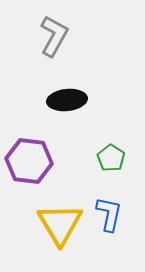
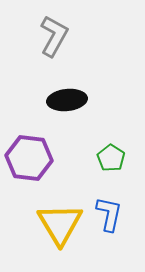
purple hexagon: moved 3 px up
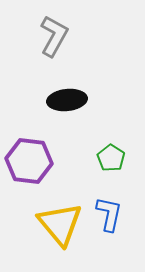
purple hexagon: moved 3 px down
yellow triangle: rotated 9 degrees counterclockwise
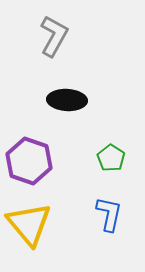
black ellipse: rotated 9 degrees clockwise
purple hexagon: rotated 12 degrees clockwise
yellow triangle: moved 31 px left
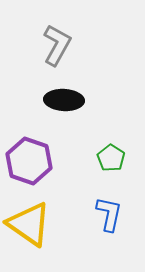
gray L-shape: moved 3 px right, 9 px down
black ellipse: moved 3 px left
yellow triangle: rotated 15 degrees counterclockwise
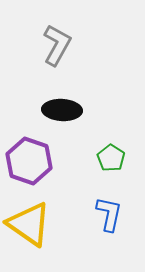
black ellipse: moved 2 px left, 10 px down
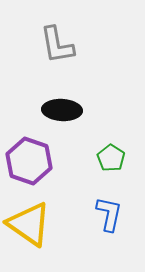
gray L-shape: rotated 141 degrees clockwise
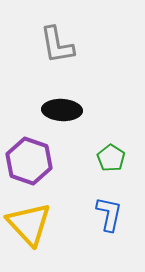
yellow triangle: rotated 12 degrees clockwise
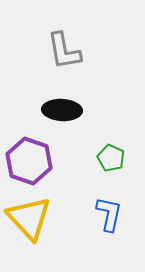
gray L-shape: moved 7 px right, 6 px down
green pentagon: rotated 8 degrees counterclockwise
yellow triangle: moved 6 px up
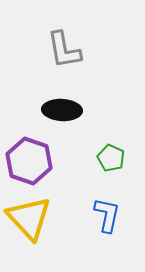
gray L-shape: moved 1 px up
blue L-shape: moved 2 px left, 1 px down
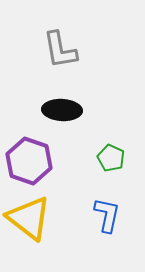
gray L-shape: moved 4 px left
yellow triangle: rotated 9 degrees counterclockwise
